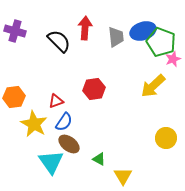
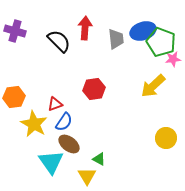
gray trapezoid: moved 2 px down
pink star: rotated 14 degrees clockwise
red triangle: moved 1 px left, 3 px down
yellow triangle: moved 36 px left
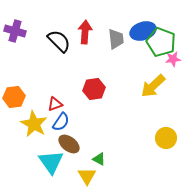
red arrow: moved 4 px down
blue semicircle: moved 3 px left
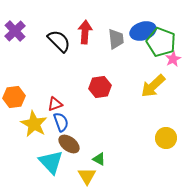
purple cross: rotated 30 degrees clockwise
pink star: rotated 21 degrees counterclockwise
red hexagon: moved 6 px right, 2 px up
blue semicircle: rotated 54 degrees counterclockwise
cyan triangle: rotated 8 degrees counterclockwise
